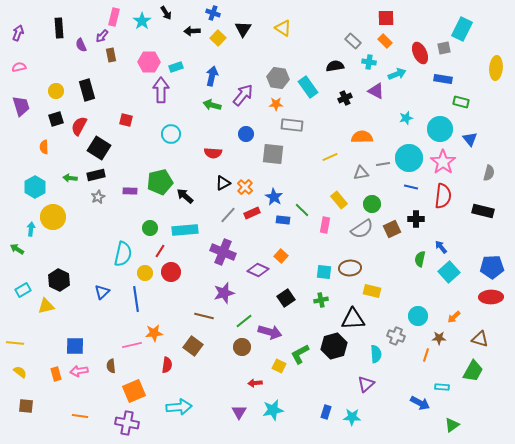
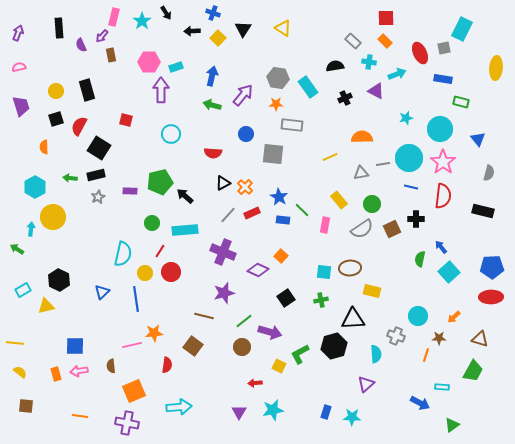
blue triangle at (470, 139): moved 8 px right
blue star at (274, 197): moved 5 px right
green circle at (150, 228): moved 2 px right, 5 px up
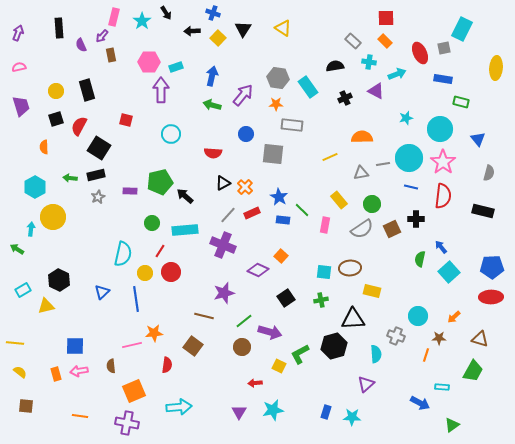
purple cross at (223, 252): moved 7 px up
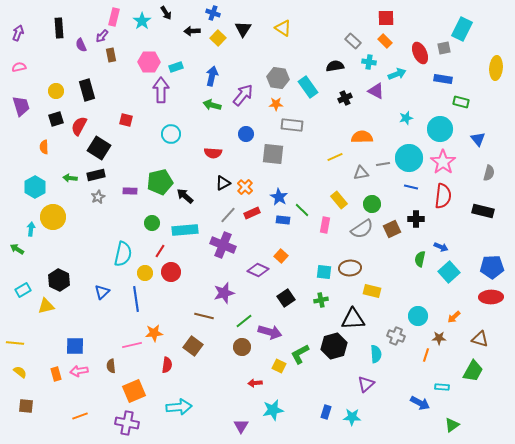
yellow line at (330, 157): moved 5 px right
blue arrow at (441, 247): rotated 152 degrees clockwise
purple triangle at (239, 412): moved 2 px right, 14 px down
orange line at (80, 416): rotated 28 degrees counterclockwise
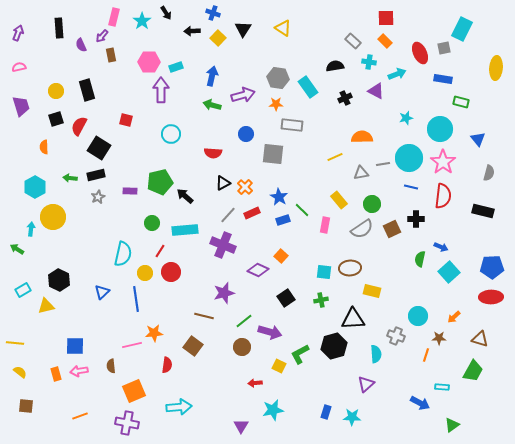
purple arrow at (243, 95): rotated 35 degrees clockwise
blue rectangle at (283, 220): rotated 24 degrees counterclockwise
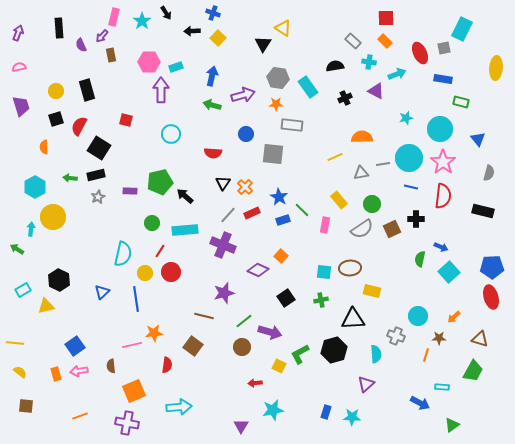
black triangle at (243, 29): moved 20 px right, 15 px down
black triangle at (223, 183): rotated 28 degrees counterclockwise
red ellipse at (491, 297): rotated 75 degrees clockwise
blue square at (75, 346): rotated 36 degrees counterclockwise
black hexagon at (334, 346): moved 4 px down
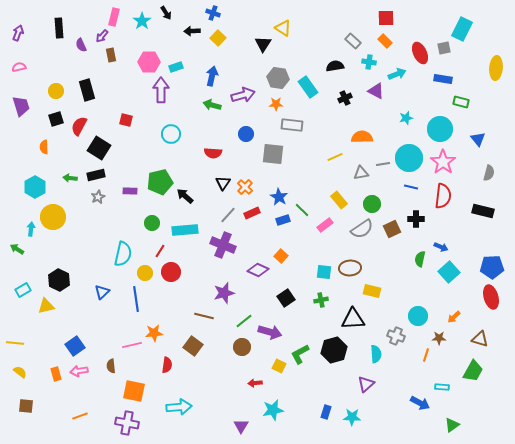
pink rectangle at (325, 225): rotated 42 degrees clockwise
orange square at (134, 391): rotated 35 degrees clockwise
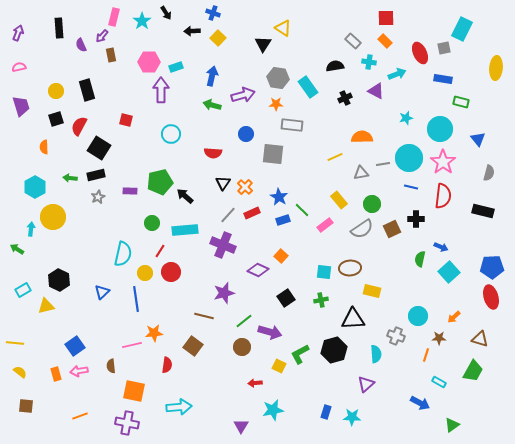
cyan rectangle at (442, 387): moved 3 px left, 5 px up; rotated 24 degrees clockwise
